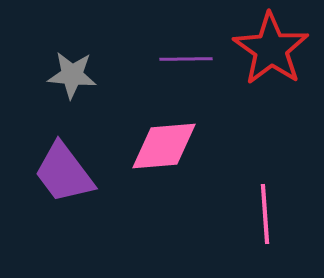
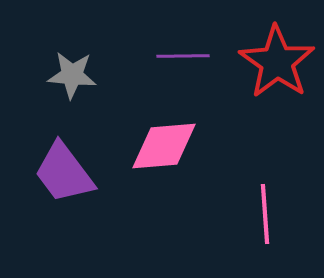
red star: moved 6 px right, 13 px down
purple line: moved 3 px left, 3 px up
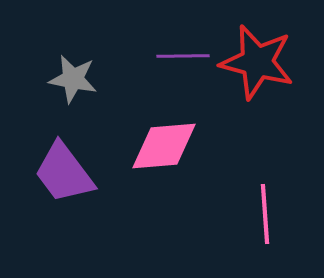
red star: moved 20 px left; rotated 20 degrees counterclockwise
gray star: moved 1 px right, 4 px down; rotated 6 degrees clockwise
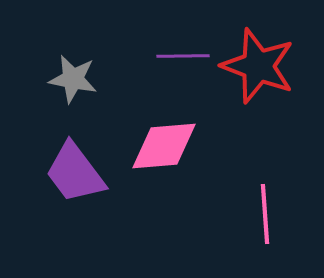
red star: moved 1 px right, 4 px down; rotated 6 degrees clockwise
purple trapezoid: moved 11 px right
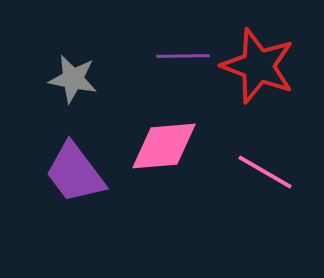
pink line: moved 42 px up; rotated 56 degrees counterclockwise
